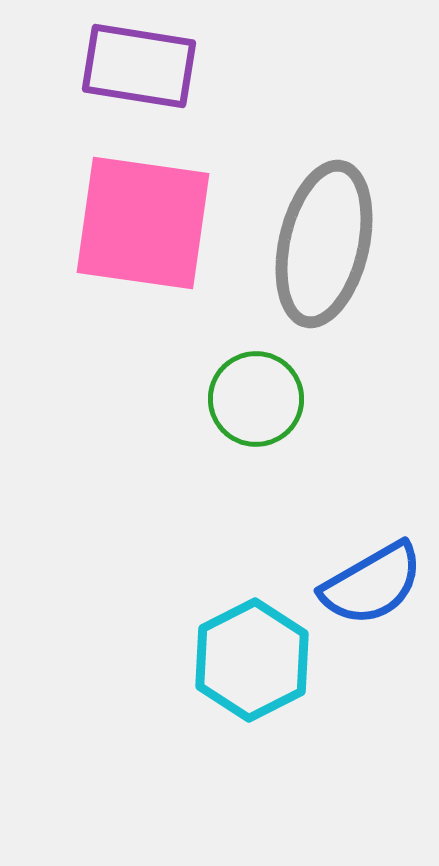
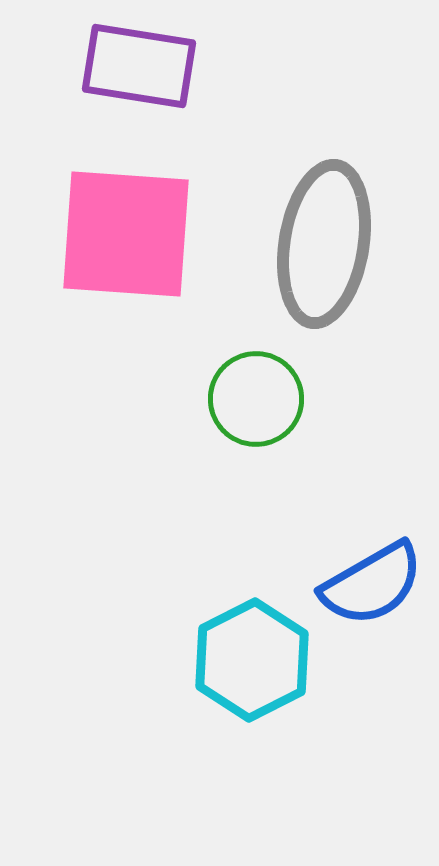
pink square: moved 17 px left, 11 px down; rotated 4 degrees counterclockwise
gray ellipse: rotated 4 degrees counterclockwise
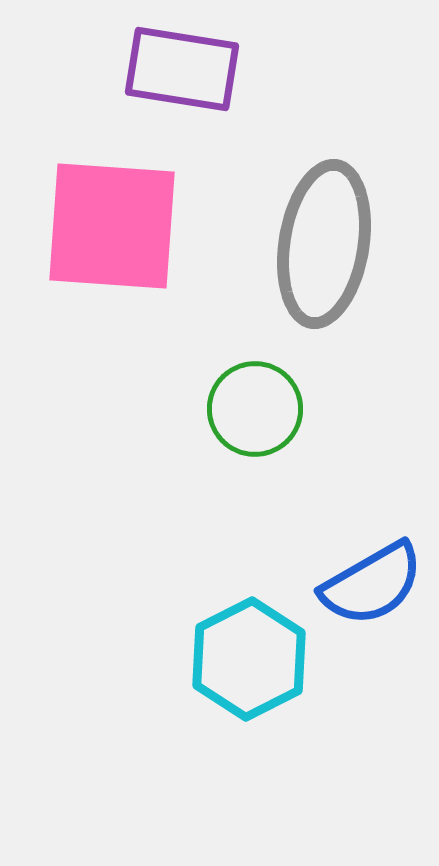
purple rectangle: moved 43 px right, 3 px down
pink square: moved 14 px left, 8 px up
green circle: moved 1 px left, 10 px down
cyan hexagon: moved 3 px left, 1 px up
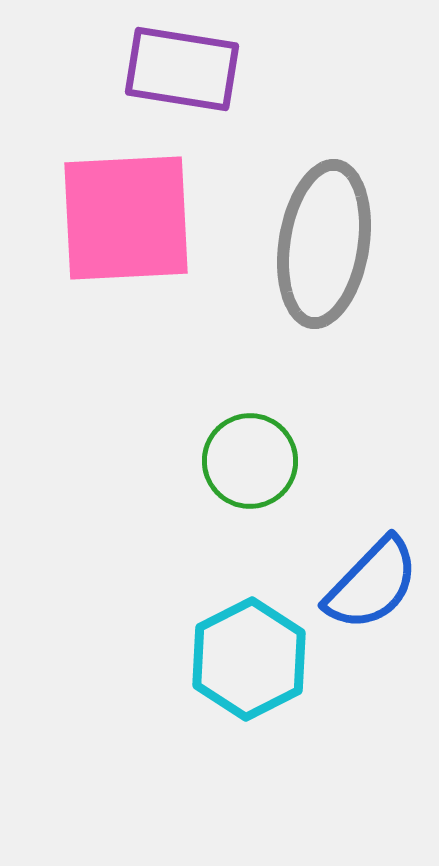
pink square: moved 14 px right, 8 px up; rotated 7 degrees counterclockwise
green circle: moved 5 px left, 52 px down
blue semicircle: rotated 16 degrees counterclockwise
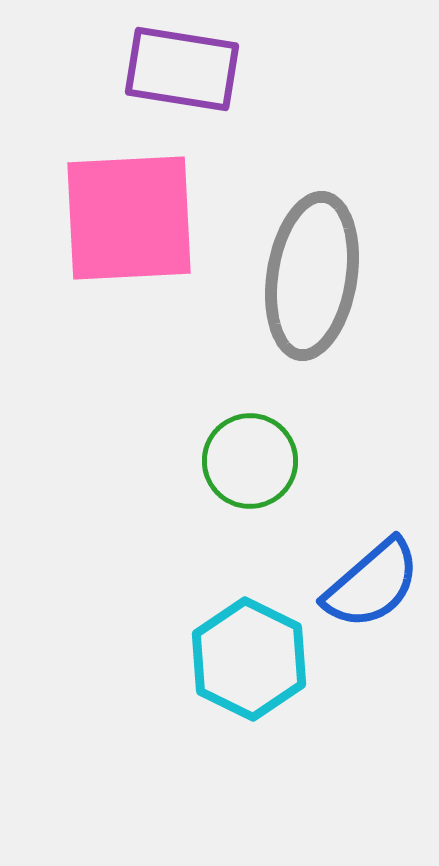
pink square: moved 3 px right
gray ellipse: moved 12 px left, 32 px down
blue semicircle: rotated 5 degrees clockwise
cyan hexagon: rotated 7 degrees counterclockwise
